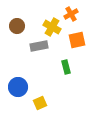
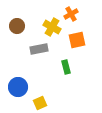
gray rectangle: moved 3 px down
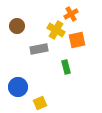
yellow cross: moved 4 px right, 3 px down
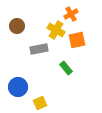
green rectangle: moved 1 px down; rotated 24 degrees counterclockwise
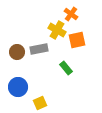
orange cross: rotated 24 degrees counterclockwise
brown circle: moved 26 px down
yellow cross: moved 1 px right
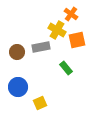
gray rectangle: moved 2 px right, 2 px up
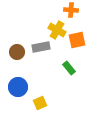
orange cross: moved 4 px up; rotated 32 degrees counterclockwise
green rectangle: moved 3 px right
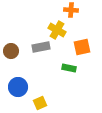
orange square: moved 5 px right, 7 px down
brown circle: moved 6 px left, 1 px up
green rectangle: rotated 40 degrees counterclockwise
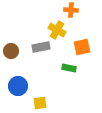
blue circle: moved 1 px up
yellow square: rotated 16 degrees clockwise
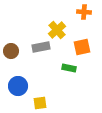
orange cross: moved 13 px right, 2 px down
yellow cross: rotated 18 degrees clockwise
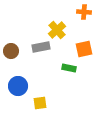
orange square: moved 2 px right, 2 px down
